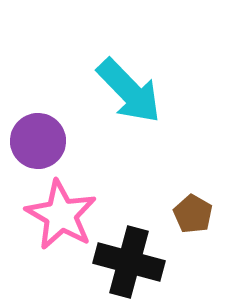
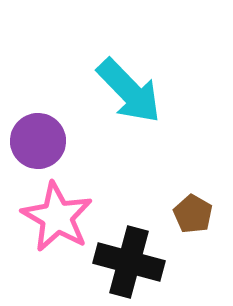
pink star: moved 4 px left, 2 px down
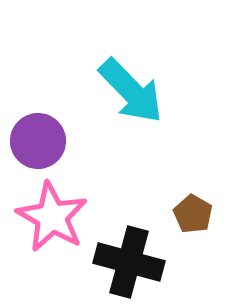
cyan arrow: moved 2 px right
pink star: moved 5 px left
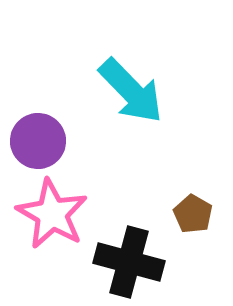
pink star: moved 3 px up
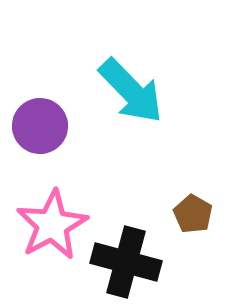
purple circle: moved 2 px right, 15 px up
pink star: moved 11 px down; rotated 14 degrees clockwise
black cross: moved 3 px left
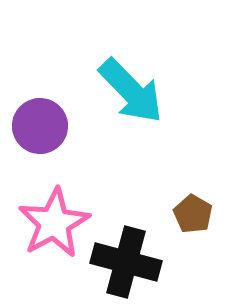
pink star: moved 2 px right, 2 px up
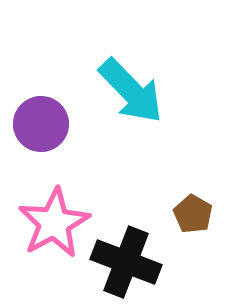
purple circle: moved 1 px right, 2 px up
black cross: rotated 6 degrees clockwise
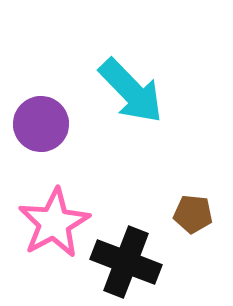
brown pentagon: rotated 24 degrees counterclockwise
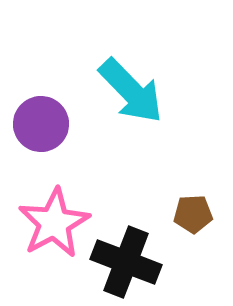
brown pentagon: rotated 9 degrees counterclockwise
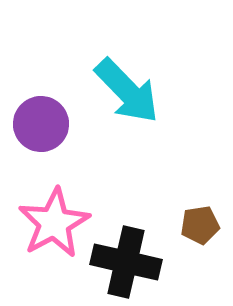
cyan arrow: moved 4 px left
brown pentagon: moved 7 px right, 11 px down; rotated 6 degrees counterclockwise
black cross: rotated 8 degrees counterclockwise
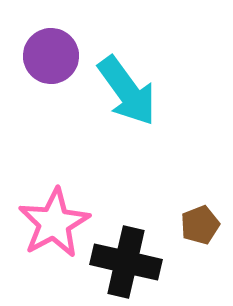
cyan arrow: rotated 8 degrees clockwise
purple circle: moved 10 px right, 68 px up
brown pentagon: rotated 12 degrees counterclockwise
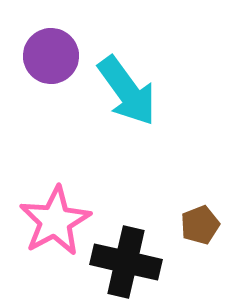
pink star: moved 1 px right, 2 px up
